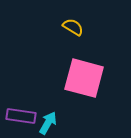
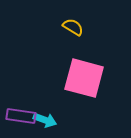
cyan arrow: moved 3 px left, 3 px up; rotated 80 degrees clockwise
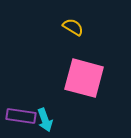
cyan arrow: rotated 50 degrees clockwise
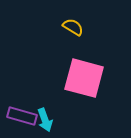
purple rectangle: moved 1 px right; rotated 8 degrees clockwise
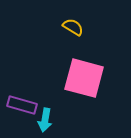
purple rectangle: moved 11 px up
cyan arrow: rotated 30 degrees clockwise
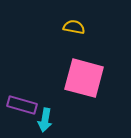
yellow semicircle: moved 1 px right; rotated 20 degrees counterclockwise
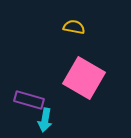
pink square: rotated 15 degrees clockwise
purple rectangle: moved 7 px right, 5 px up
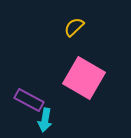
yellow semicircle: rotated 55 degrees counterclockwise
purple rectangle: rotated 12 degrees clockwise
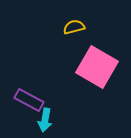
yellow semicircle: rotated 30 degrees clockwise
pink square: moved 13 px right, 11 px up
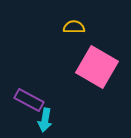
yellow semicircle: rotated 15 degrees clockwise
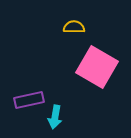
purple rectangle: rotated 40 degrees counterclockwise
cyan arrow: moved 10 px right, 3 px up
